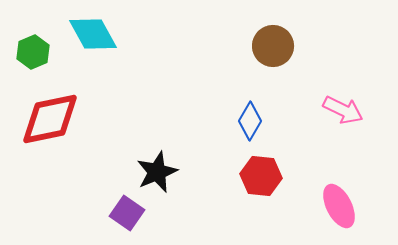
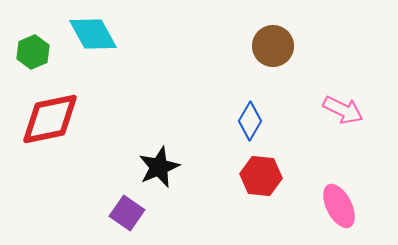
black star: moved 2 px right, 5 px up
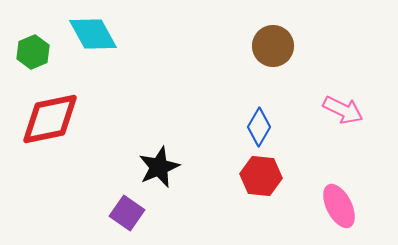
blue diamond: moved 9 px right, 6 px down
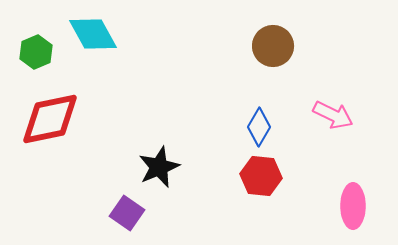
green hexagon: moved 3 px right
pink arrow: moved 10 px left, 5 px down
pink ellipse: moved 14 px right; rotated 27 degrees clockwise
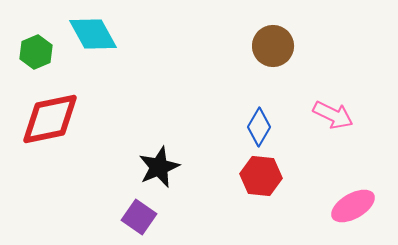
pink ellipse: rotated 60 degrees clockwise
purple square: moved 12 px right, 4 px down
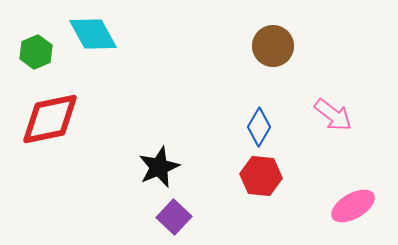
pink arrow: rotated 12 degrees clockwise
purple square: moved 35 px right; rotated 8 degrees clockwise
